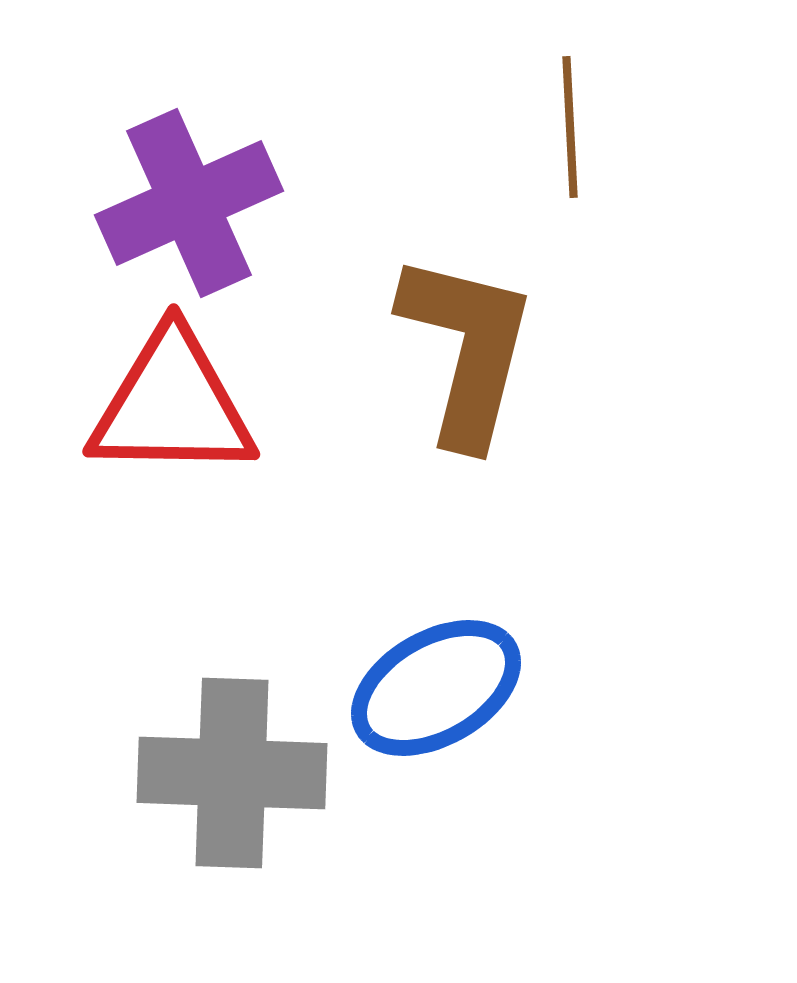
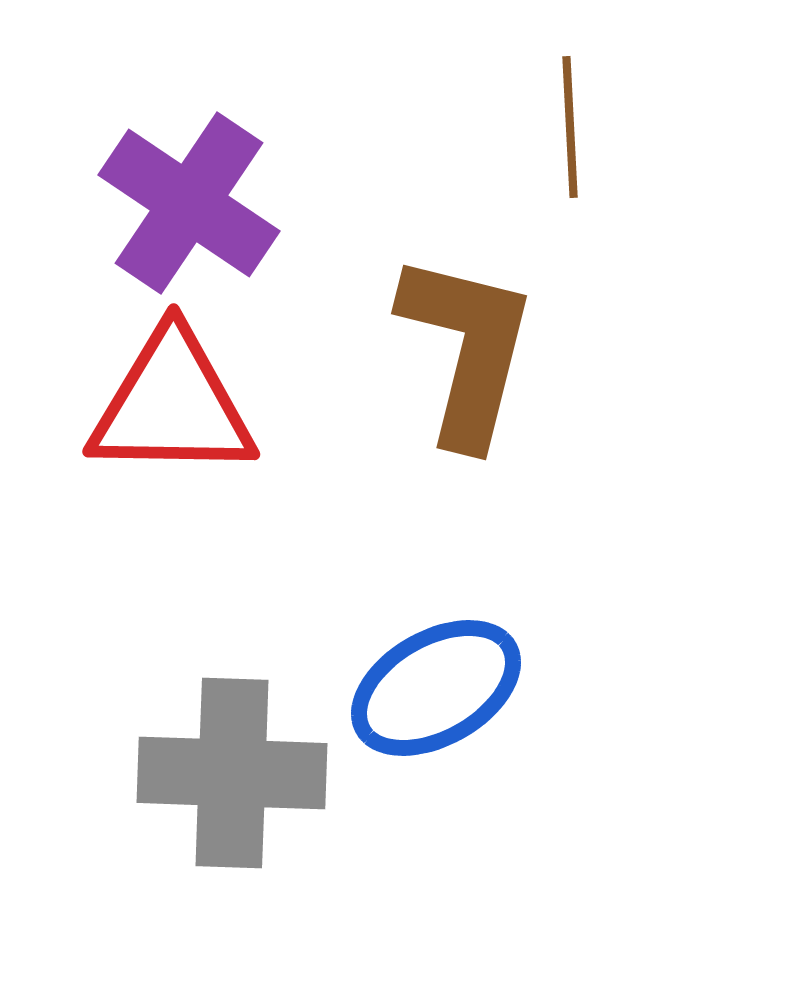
purple cross: rotated 32 degrees counterclockwise
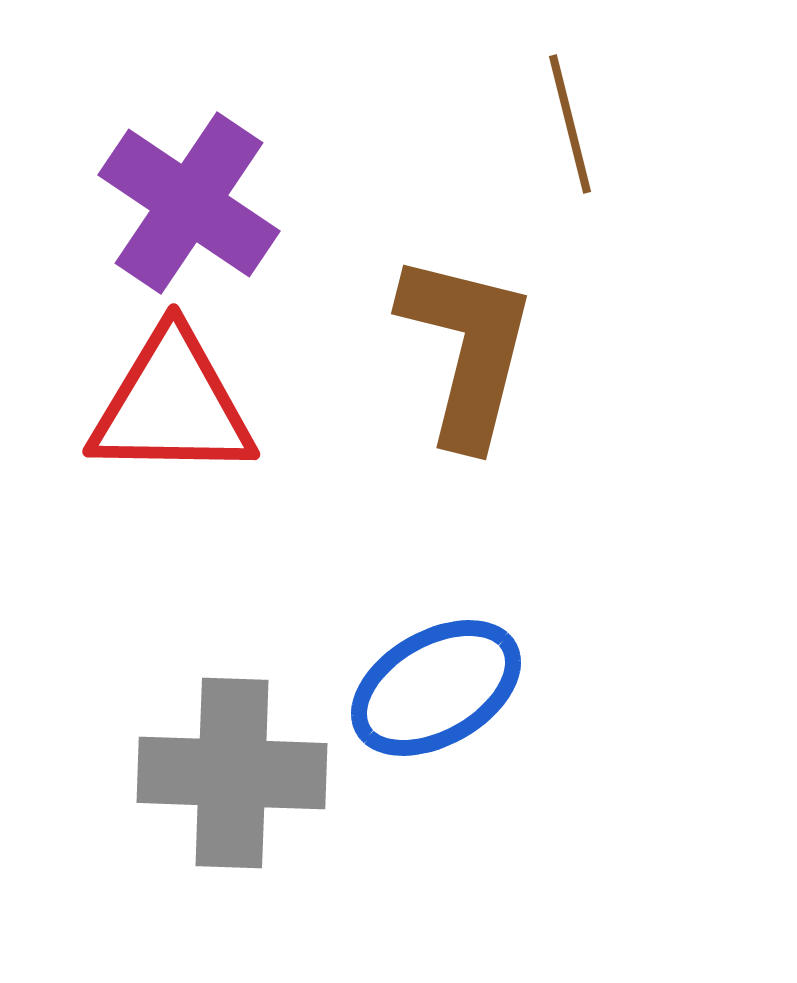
brown line: moved 3 px up; rotated 11 degrees counterclockwise
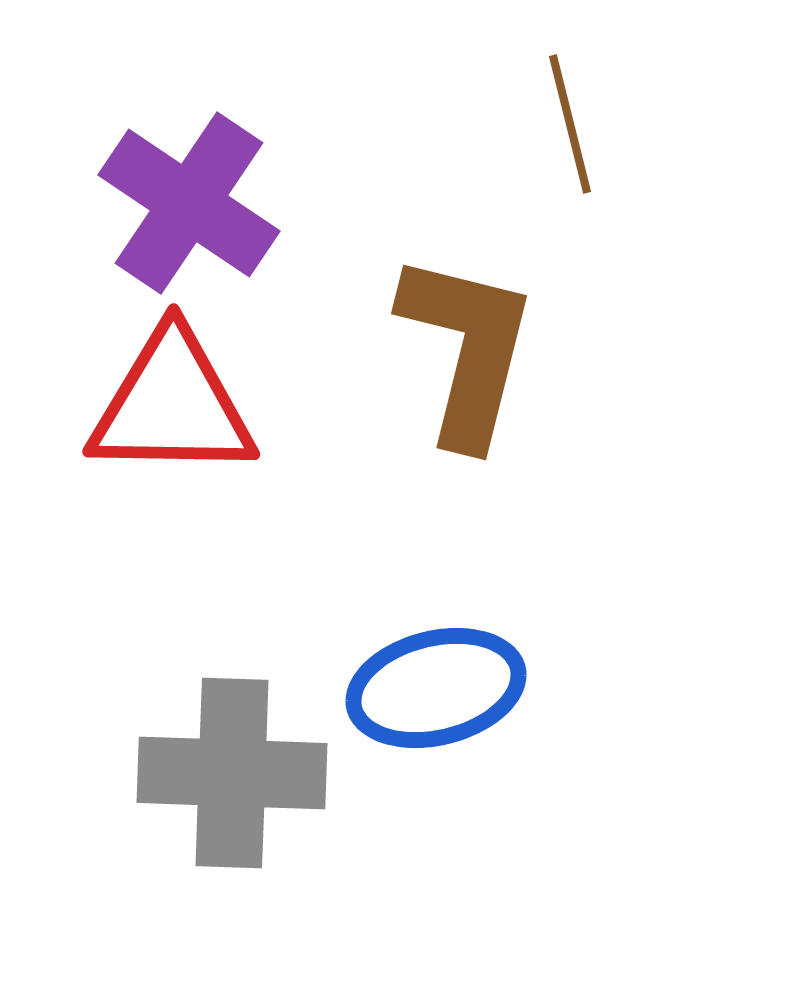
blue ellipse: rotated 16 degrees clockwise
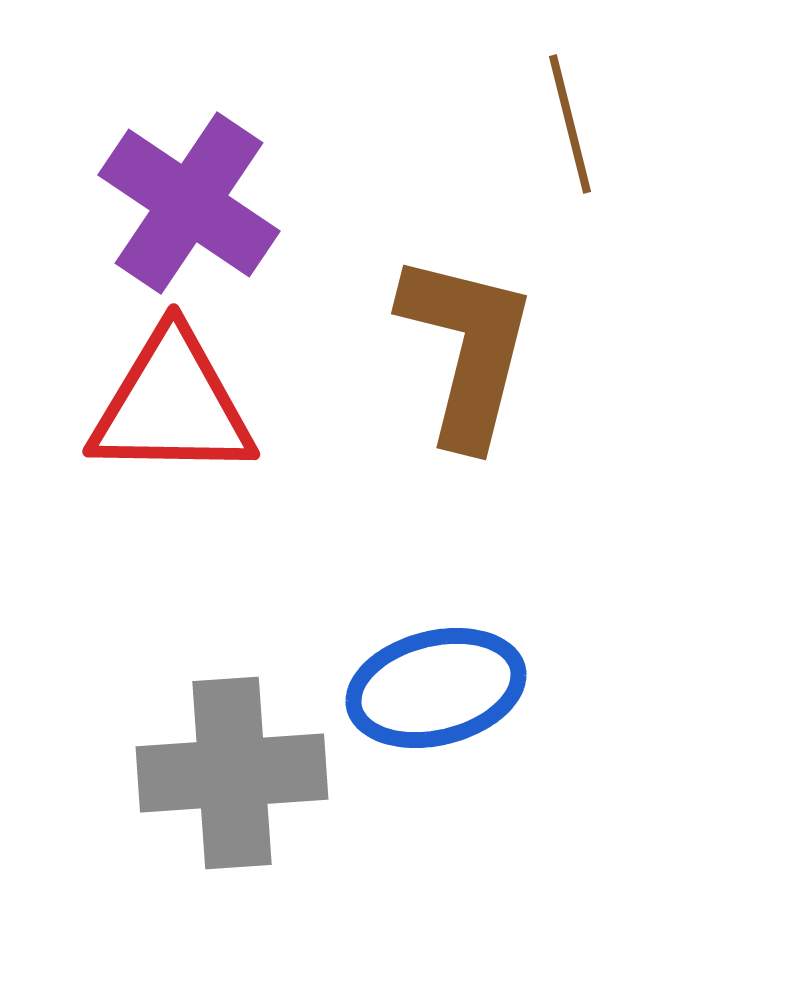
gray cross: rotated 6 degrees counterclockwise
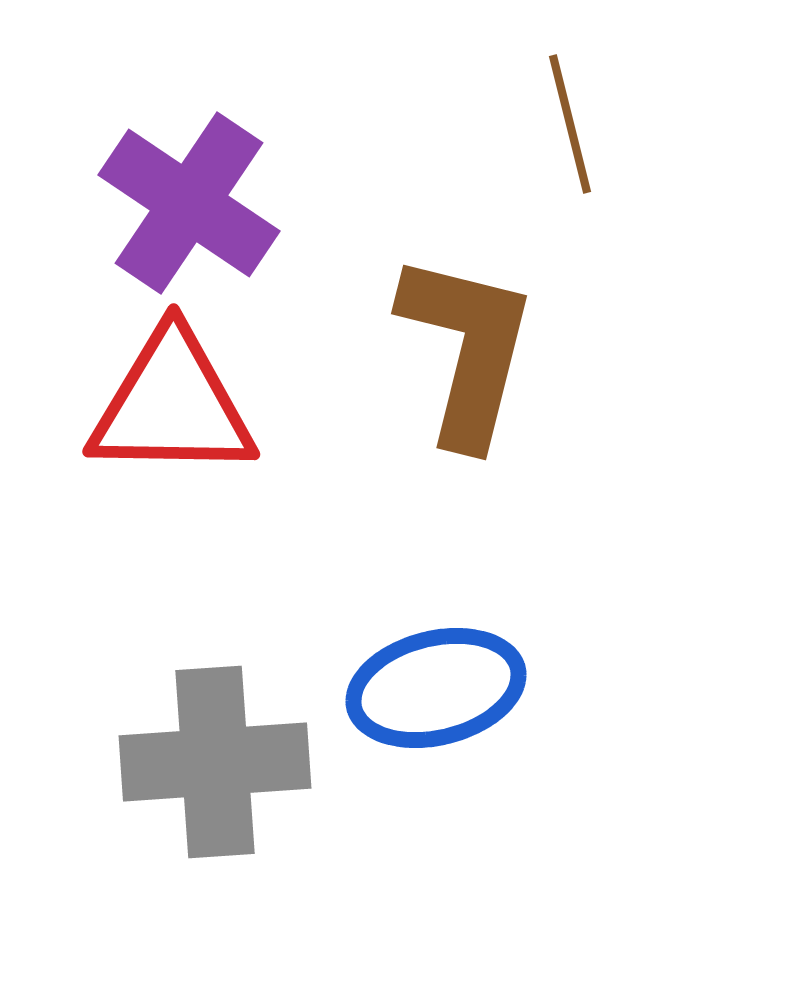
gray cross: moved 17 px left, 11 px up
